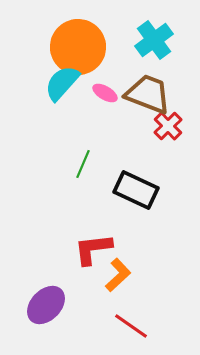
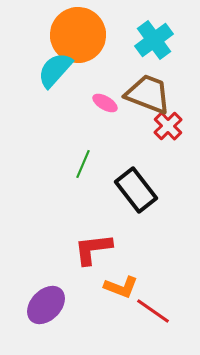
orange circle: moved 12 px up
cyan semicircle: moved 7 px left, 13 px up
pink ellipse: moved 10 px down
black rectangle: rotated 27 degrees clockwise
orange L-shape: moved 3 px right, 12 px down; rotated 64 degrees clockwise
red line: moved 22 px right, 15 px up
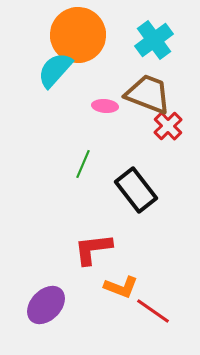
pink ellipse: moved 3 px down; rotated 25 degrees counterclockwise
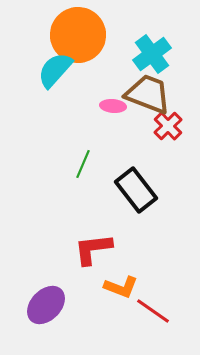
cyan cross: moved 2 px left, 14 px down
pink ellipse: moved 8 px right
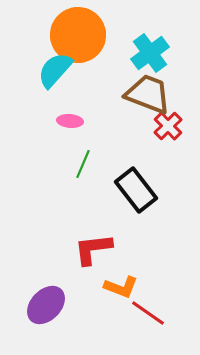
cyan cross: moved 2 px left, 1 px up
pink ellipse: moved 43 px left, 15 px down
red line: moved 5 px left, 2 px down
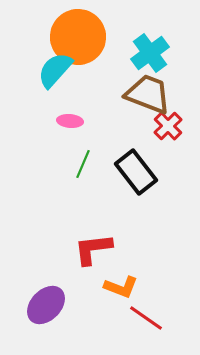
orange circle: moved 2 px down
black rectangle: moved 18 px up
red line: moved 2 px left, 5 px down
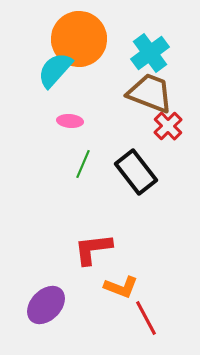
orange circle: moved 1 px right, 2 px down
brown trapezoid: moved 2 px right, 1 px up
red line: rotated 27 degrees clockwise
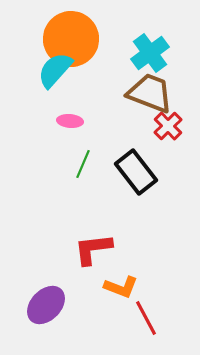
orange circle: moved 8 px left
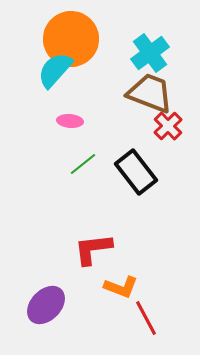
green line: rotated 28 degrees clockwise
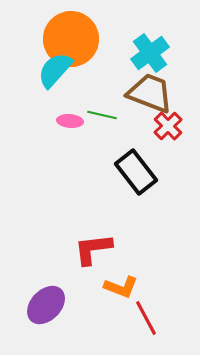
green line: moved 19 px right, 49 px up; rotated 52 degrees clockwise
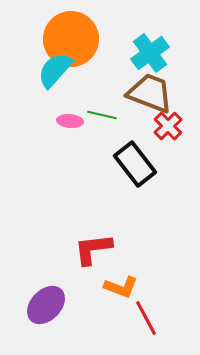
black rectangle: moved 1 px left, 8 px up
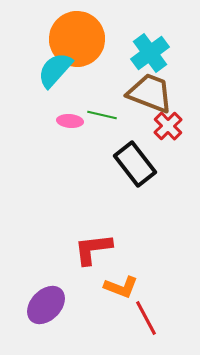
orange circle: moved 6 px right
